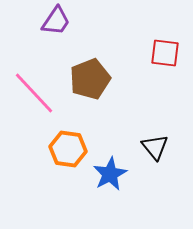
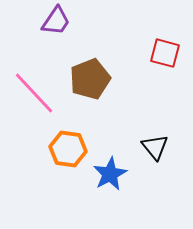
red square: rotated 8 degrees clockwise
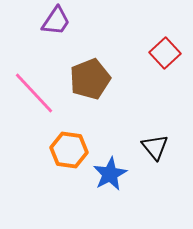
red square: rotated 32 degrees clockwise
orange hexagon: moved 1 px right, 1 px down
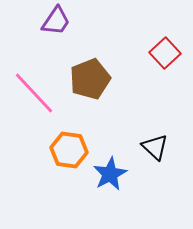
black triangle: rotated 8 degrees counterclockwise
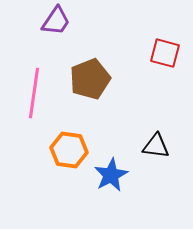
red square: rotated 32 degrees counterclockwise
pink line: rotated 51 degrees clockwise
black triangle: moved 1 px right, 1 px up; rotated 36 degrees counterclockwise
blue star: moved 1 px right, 1 px down
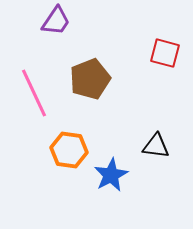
pink line: rotated 33 degrees counterclockwise
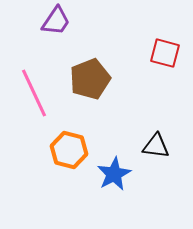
orange hexagon: rotated 6 degrees clockwise
blue star: moved 3 px right, 1 px up
